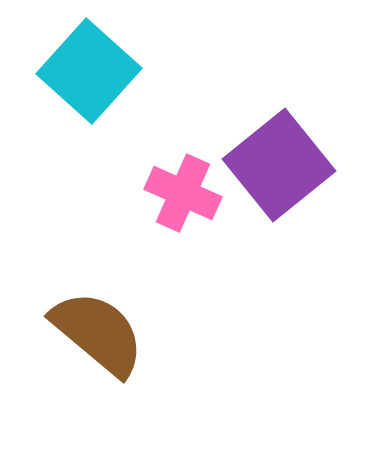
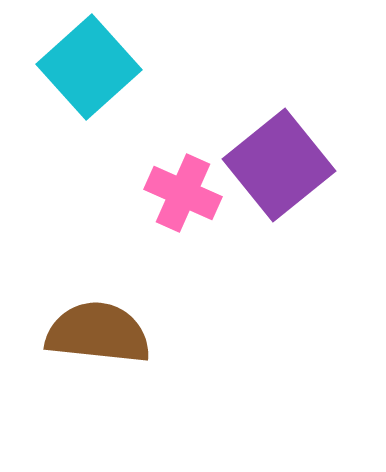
cyan square: moved 4 px up; rotated 6 degrees clockwise
brown semicircle: rotated 34 degrees counterclockwise
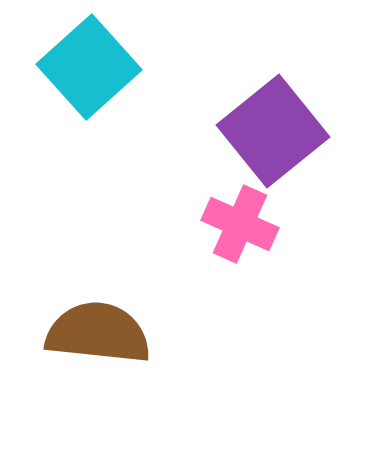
purple square: moved 6 px left, 34 px up
pink cross: moved 57 px right, 31 px down
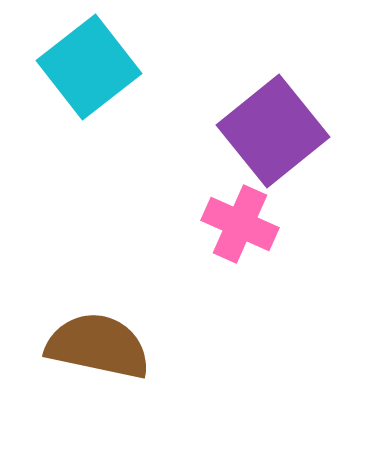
cyan square: rotated 4 degrees clockwise
brown semicircle: moved 13 px down; rotated 6 degrees clockwise
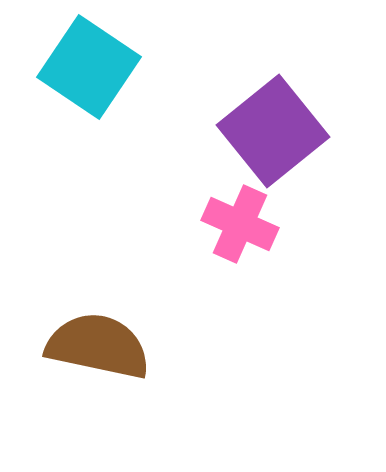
cyan square: rotated 18 degrees counterclockwise
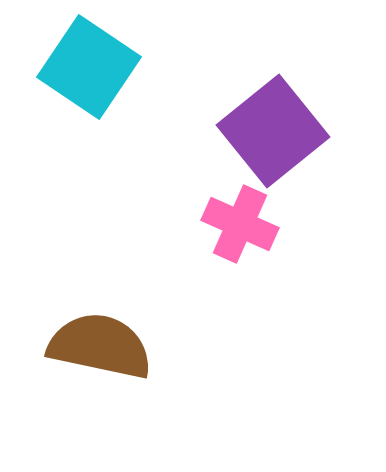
brown semicircle: moved 2 px right
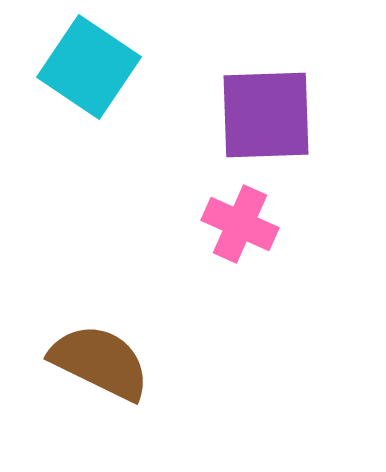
purple square: moved 7 px left, 16 px up; rotated 37 degrees clockwise
brown semicircle: moved 16 px down; rotated 14 degrees clockwise
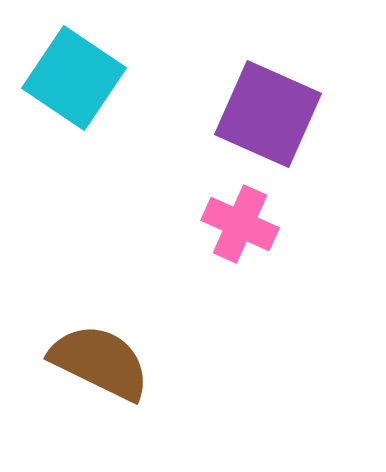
cyan square: moved 15 px left, 11 px down
purple square: moved 2 px right, 1 px up; rotated 26 degrees clockwise
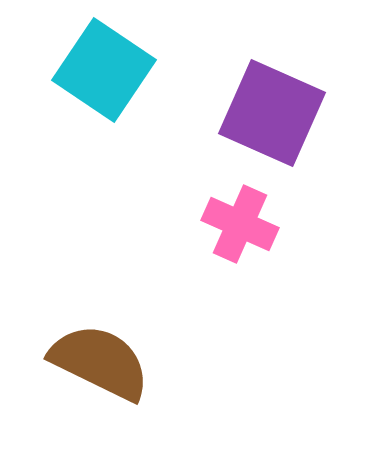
cyan square: moved 30 px right, 8 px up
purple square: moved 4 px right, 1 px up
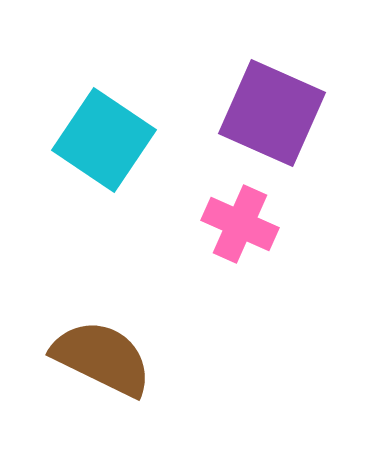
cyan square: moved 70 px down
brown semicircle: moved 2 px right, 4 px up
